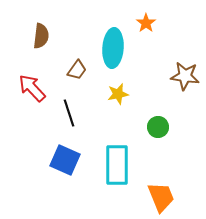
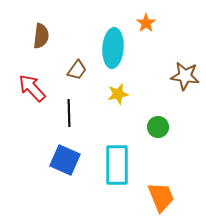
black line: rotated 16 degrees clockwise
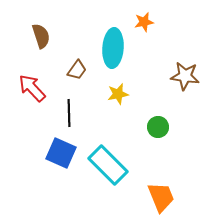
orange star: moved 2 px left, 1 px up; rotated 24 degrees clockwise
brown semicircle: rotated 25 degrees counterclockwise
blue square: moved 4 px left, 7 px up
cyan rectangle: moved 9 px left; rotated 45 degrees counterclockwise
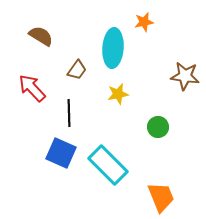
brown semicircle: rotated 40 degrees counterclockwise
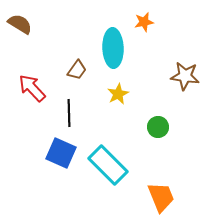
brown semicircle: moved 21 px left, 12 px up
cyan ellipse: rotated 6 degrees counterclockwise
yellow star: rotated 15 degrees counterclockwise
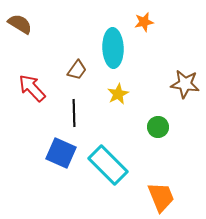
brown star: moved 8 px down
black line: moved 5 px right
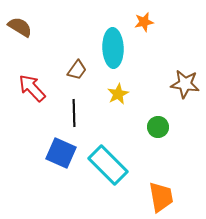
brown semicircle: moved 3 px down
orange trapezoid: rotated 12 degrees clockwise
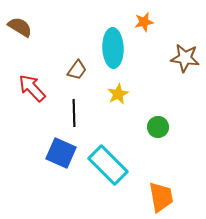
brown star: moved 26 px up
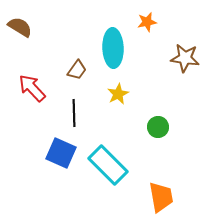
orange star: moved 3 px right
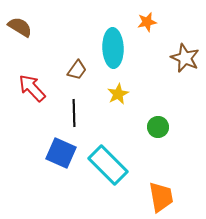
brown star: rotated 16 degrees clockwise
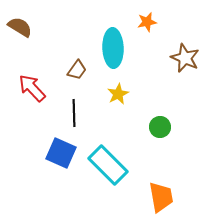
green circle: moved 2 px right
